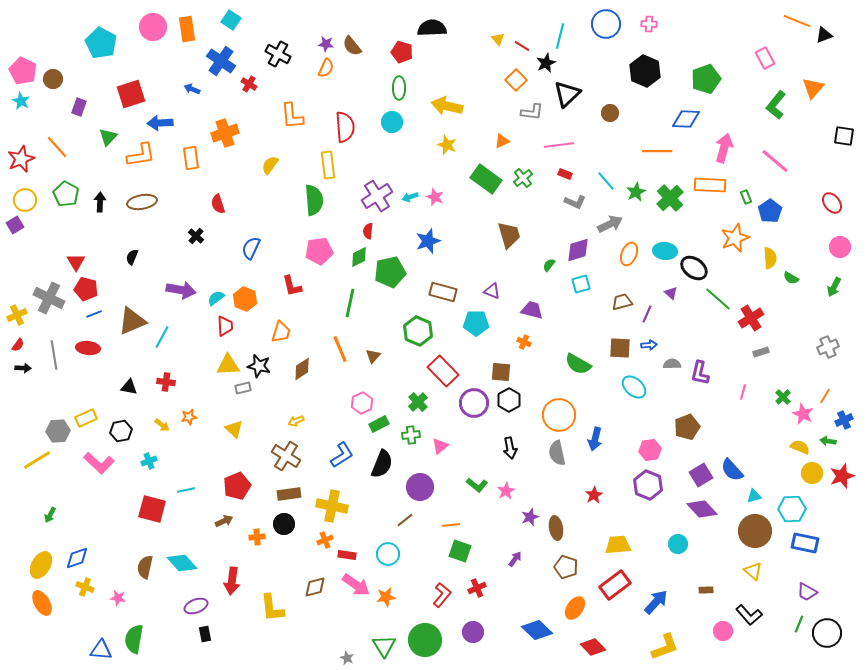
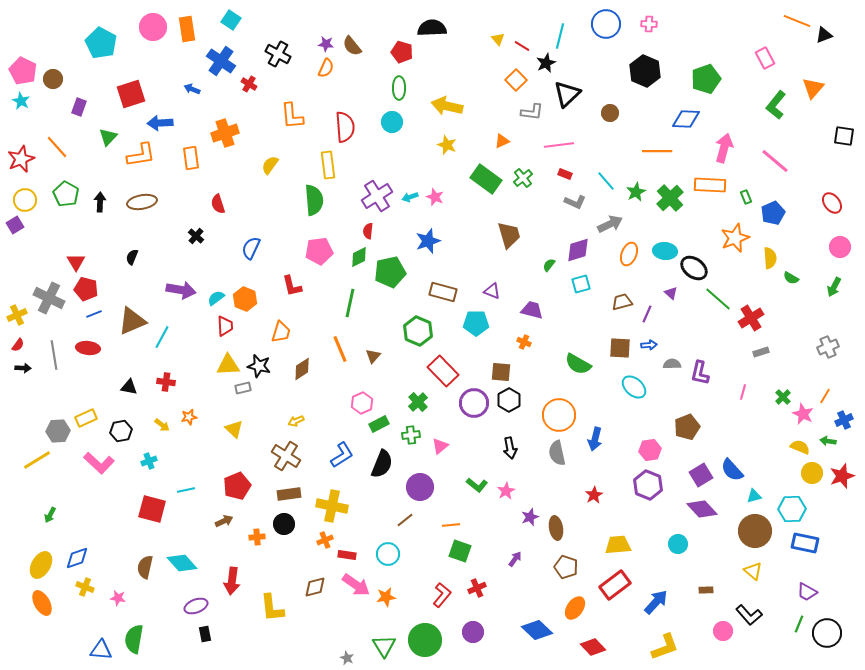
blue pentagon at (770, 211): moved 3 px right, 2 px down; rotated 10 degrees clockwise
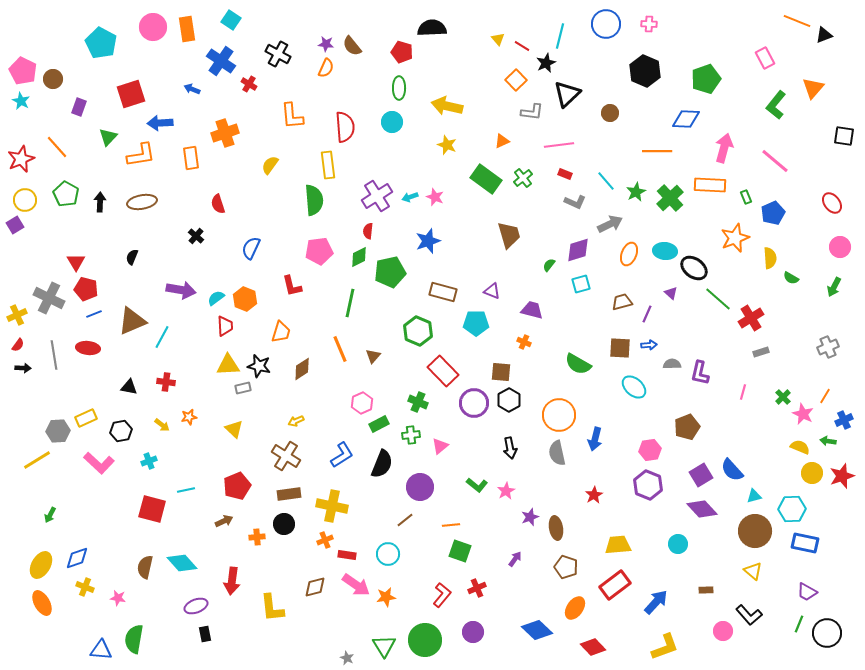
green cross at (418, 402): rotated 24 degrees counterclockwise
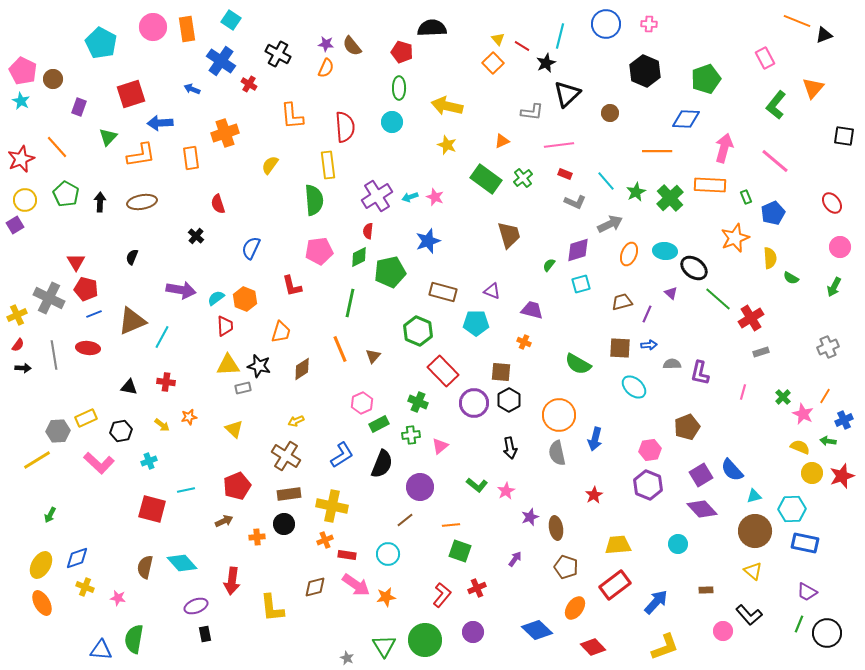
orange square at (516, 80): moved 23 px left, 17 px up
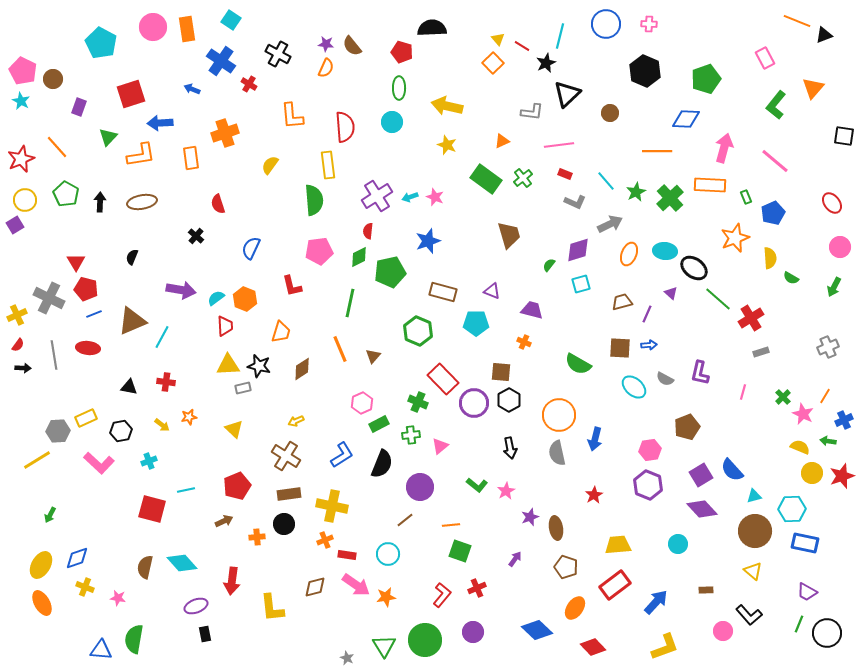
gray semicircle at (672, 364): moved 7 px left, 15 px down; rotated 150 degrees counterclockwise
red rectangle at (443, 371): moved 8 px down
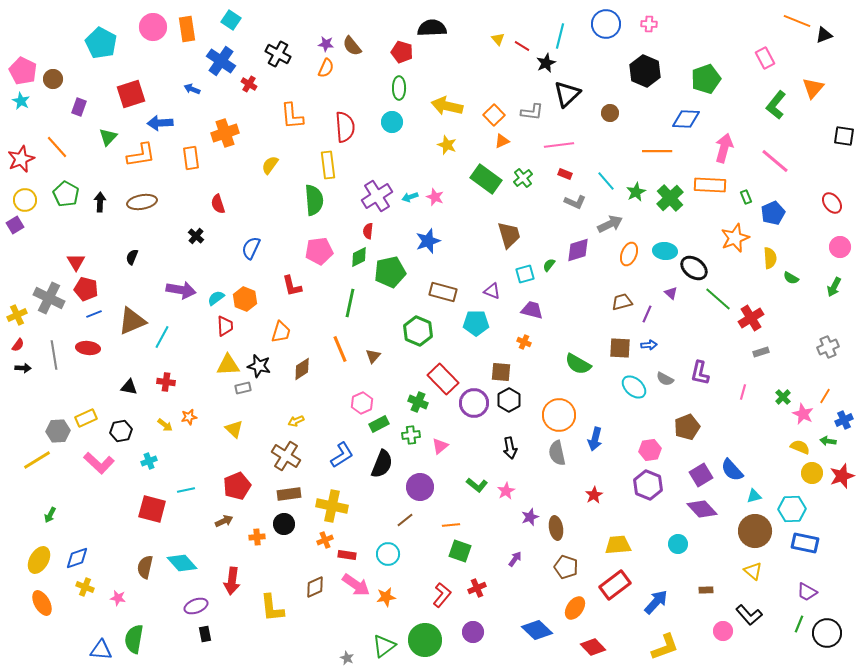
orange square at (493, 63): moved 1 px right, 52 px down
cyan square at (581, 284): moved 56 px left, 10 px up
yellow arrow at (162, 425): moved 3 px right
yellow ellipse at (41, 565): moved 2 px left, 5 px up
brown diamond at (315, 587): rotated 10 degrees counterclockwise
green triangle at (384, 646): rotated 25 degrees clockwise
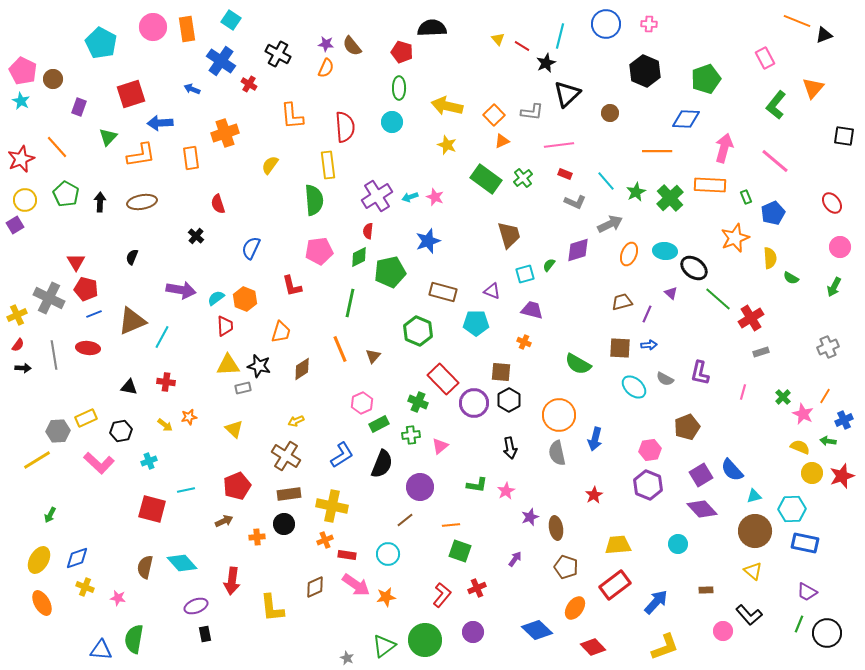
green L-shape at (477, 485): rotated 30 degrees counterclockwise
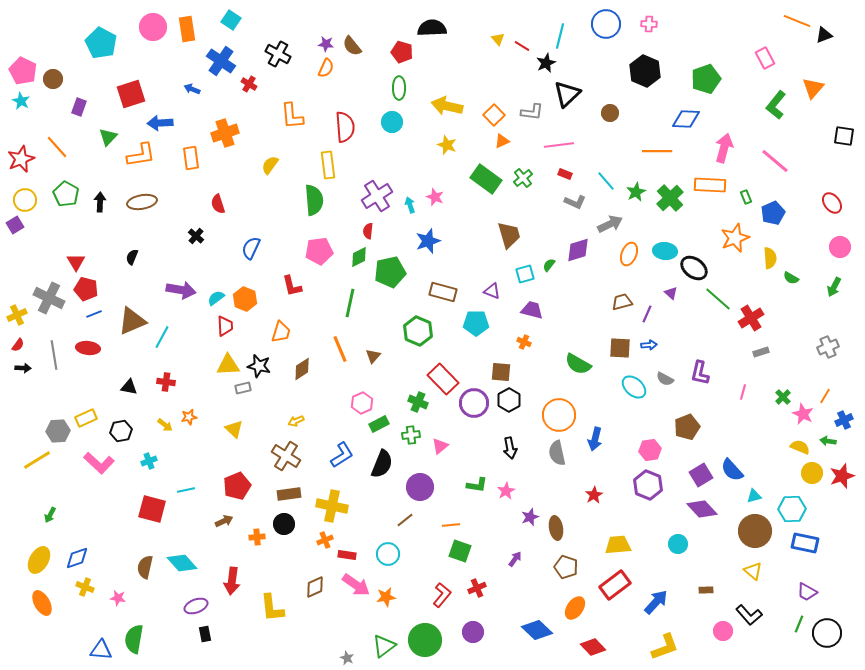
cyan arrow at (410, 197): moved 8 px down; rotated 91 degrees clockwise
